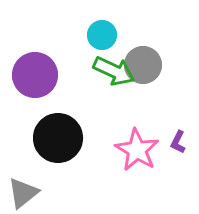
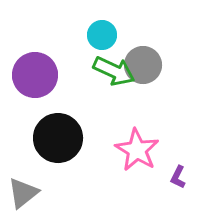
purple L-shape: moved 35 px down
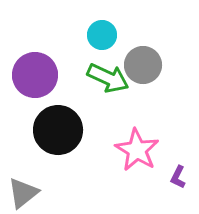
green arrow: moved 6 px left, 7 px down
black circle: moved 8 px up
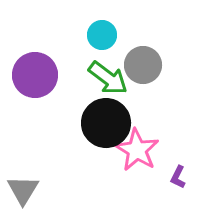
green arrow: rotated 12 degrees clockwise
black circle: moved 48 px right, 7 px up
gray triangle: moved 3 px up; rotated 20 degrees counterclockwise
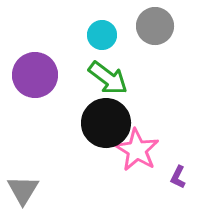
gray circle: moved 12 px right, 39 px up
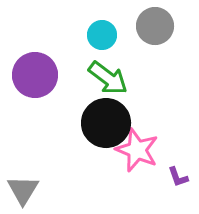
pink star: rotated 9 degrees counterclockwise
purple L-shape: rotated 45 degrees counterclockwise
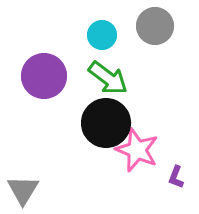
purple circle: moved 9 px right, 1 px down
purple L-shape: moved 2 px left; rotated 40 degrees clockwise
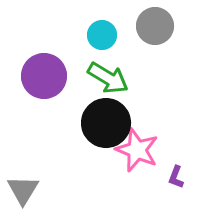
green arrow: rotated 6 degrees counterclockwise
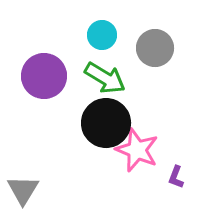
gray circle: moved 22 px down
green arrow: moved 3 px left
